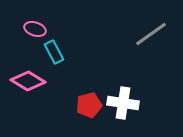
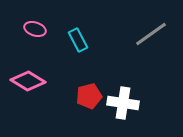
cyan rectangle: moved 24 px right, 12 px up
red pentagon: moved 9 px up
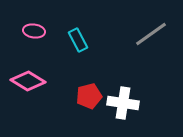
pink ellipse: moved 1 px left, 2 px down; rotated 10 degrees counterclockwise
